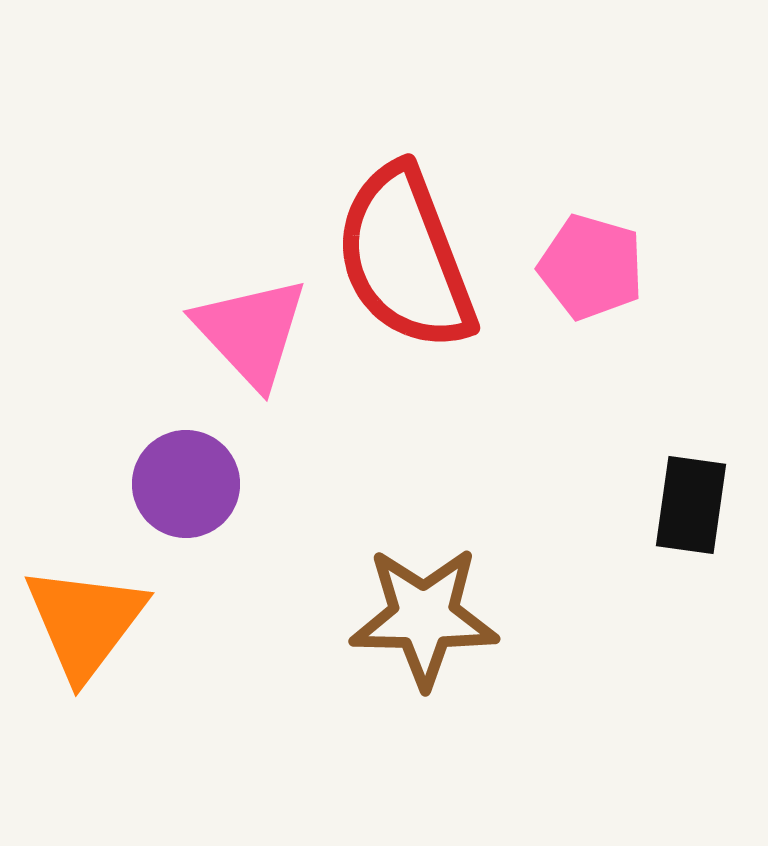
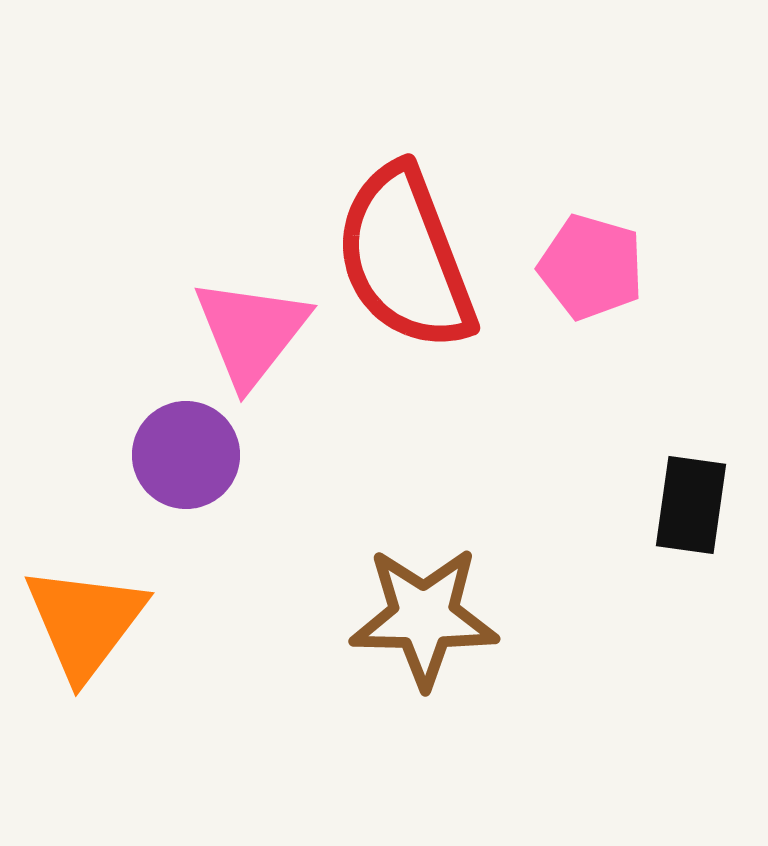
pink triangle: rotated 21 degrees clockwise
purple circle: moved 29 px up
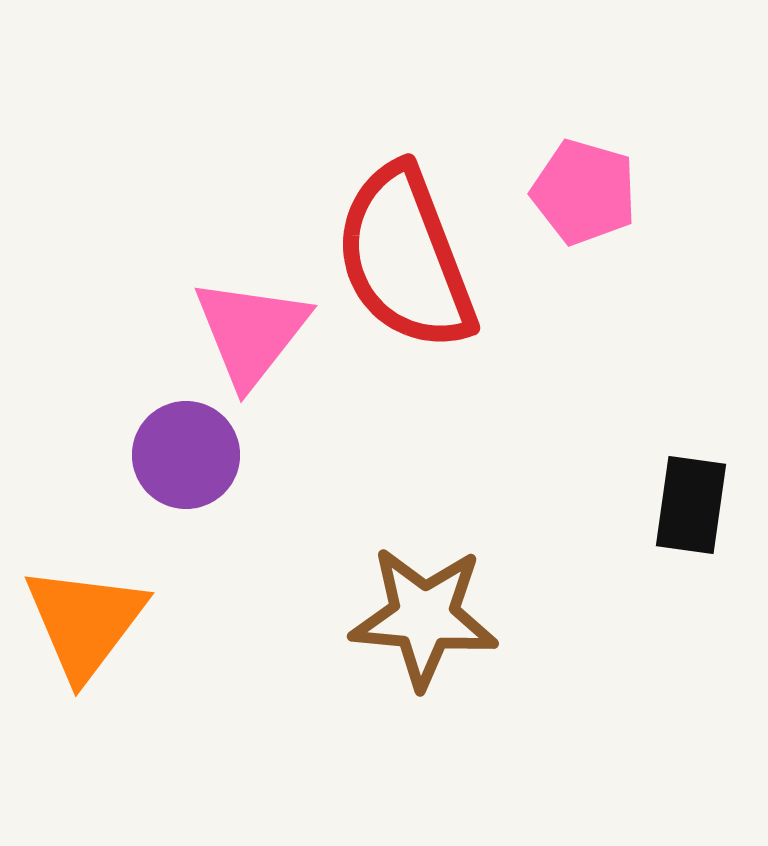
pink pentagon: moved 7 px left, 75 px up
brown star: rotated 4 degrees clockwise
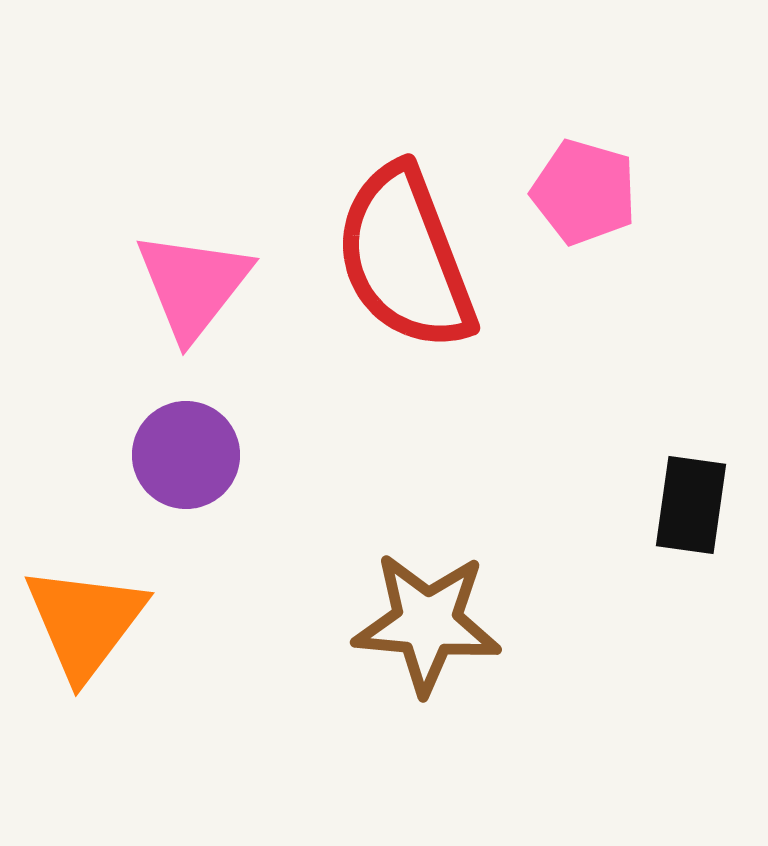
pink triangle: moved 58 px left, 47 px up
brown star: moved 3 px right, 6 px down
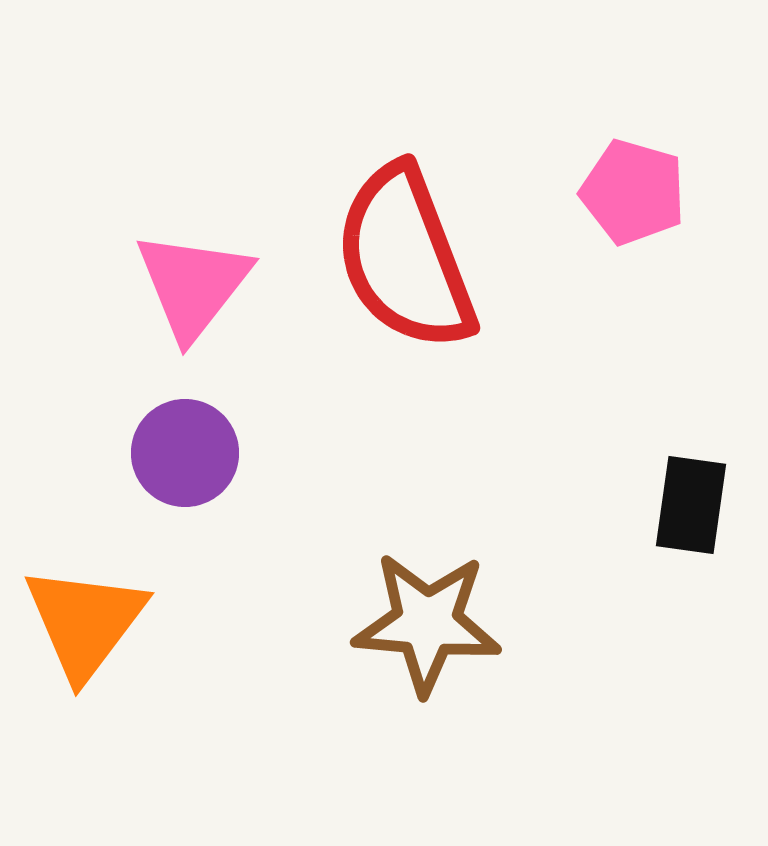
pink pentagon: moved 49 px right
purple circle: moved 1 px left, 2 px up
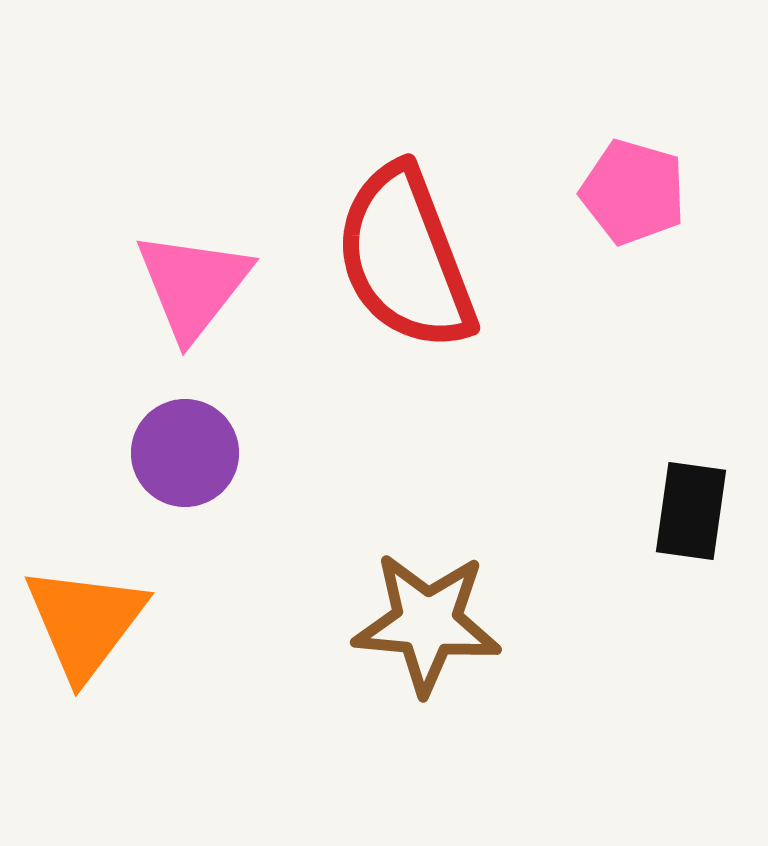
black rectangle: moved 6 px down
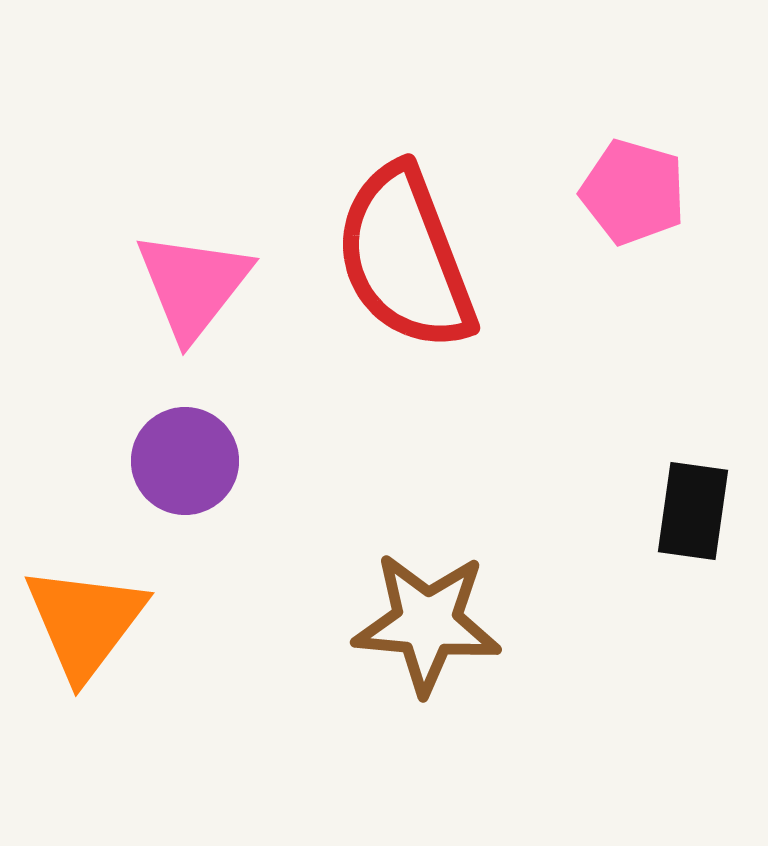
purple circle: moved 8 px down
black rectangle: moved 2 px right
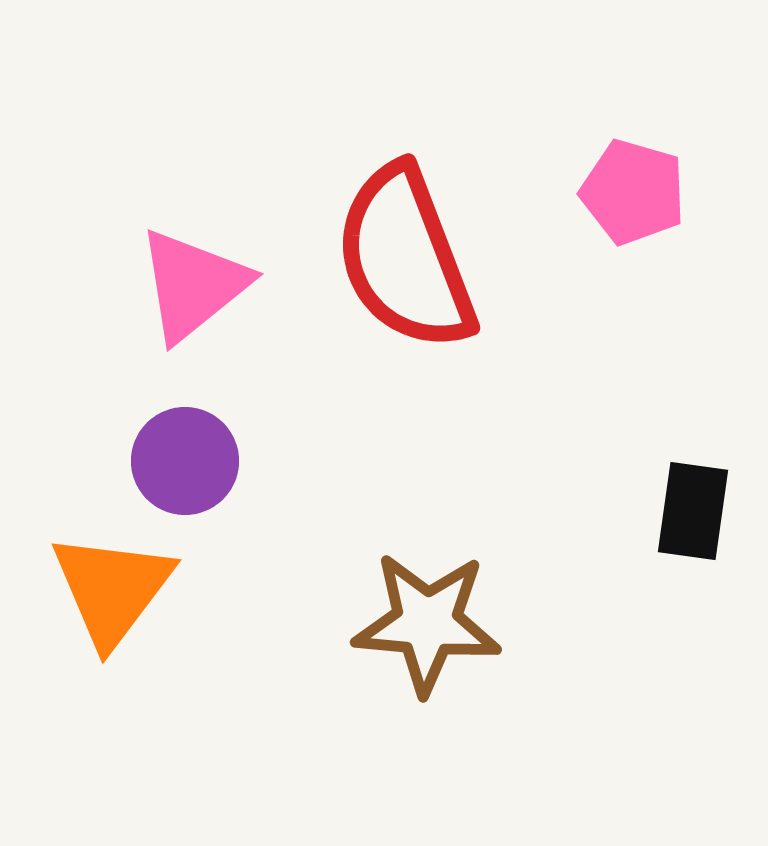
pink triangle: rotated 13 degrees clockwise
orange triangle: moved 27 px right, 33 px up
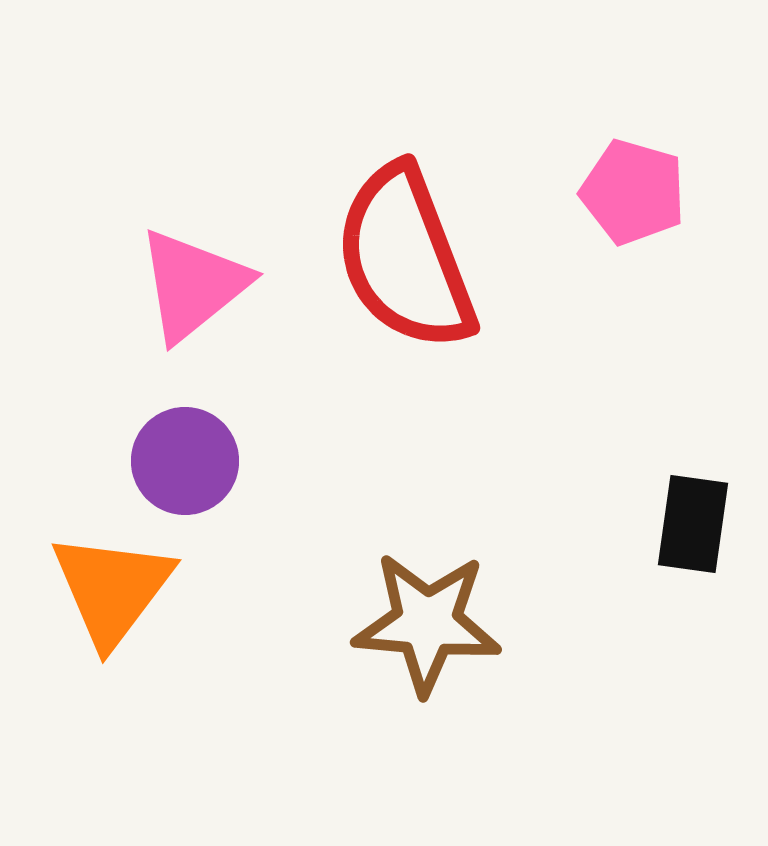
black rectangle: moved 13 px down
